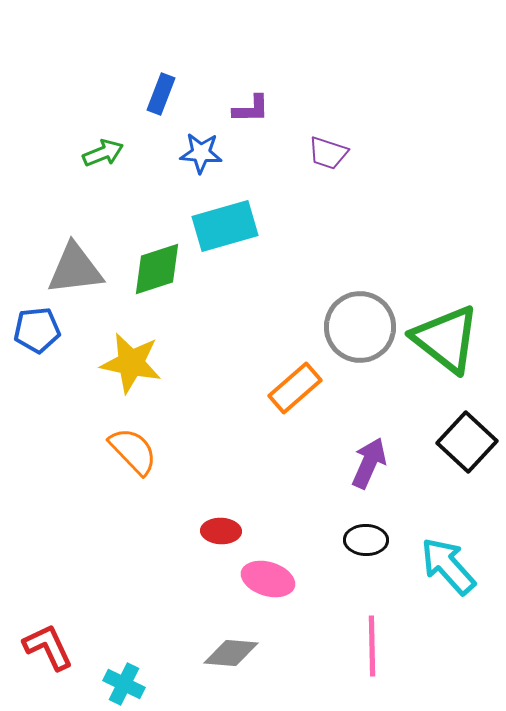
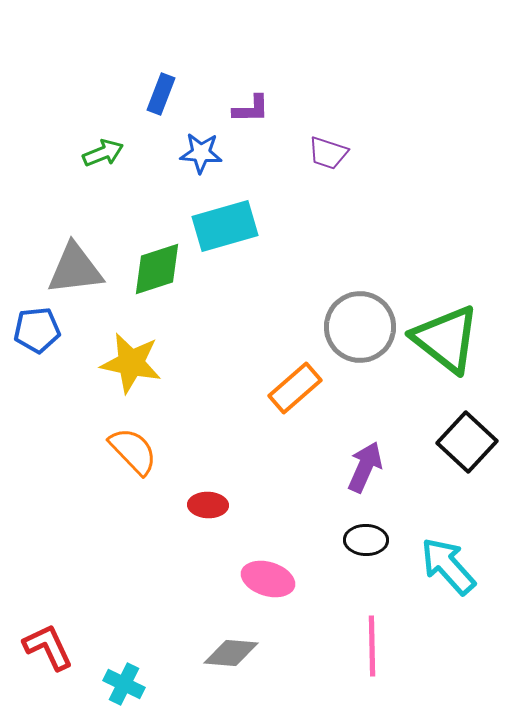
purple arrow: moved 4 px left, 4 px down
red ellipse: moved 13 px left, 26 px up
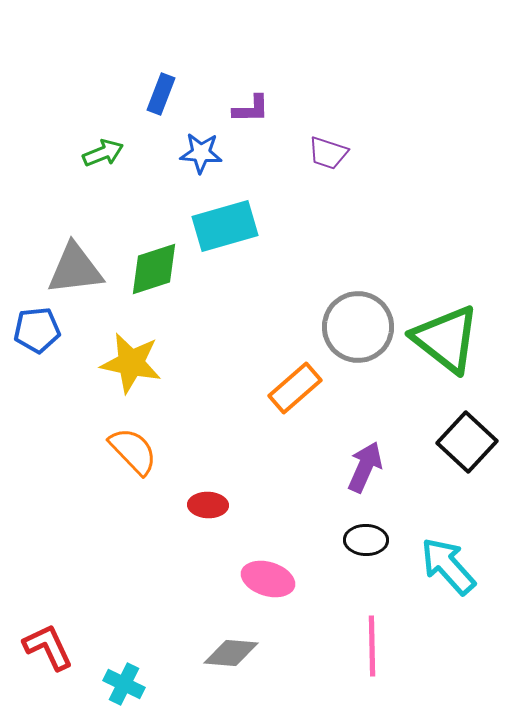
green diamond: moved 3 px left
gray circle: moved 2 px left
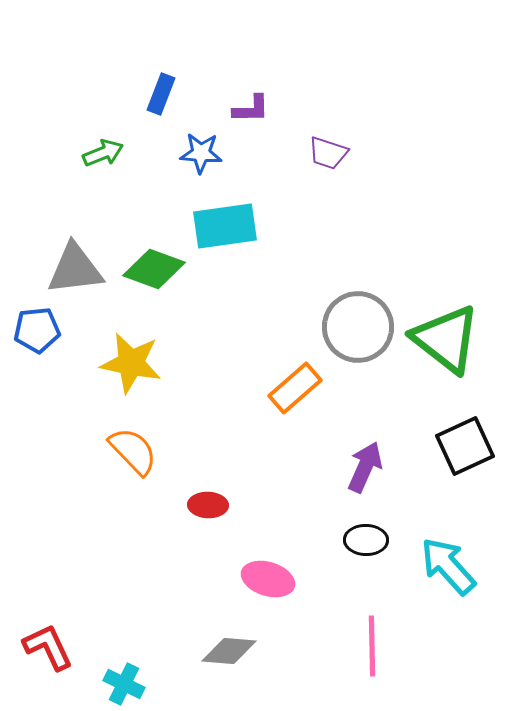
cyan rectangle: rotated 8 degrees clockwise
green diamond: rotated 38 degrees clockwise
black square: moved 2 px left, 4 px down; rotated 22 degrees clockwise
gray diamond: moved 2 px left, 2 px up
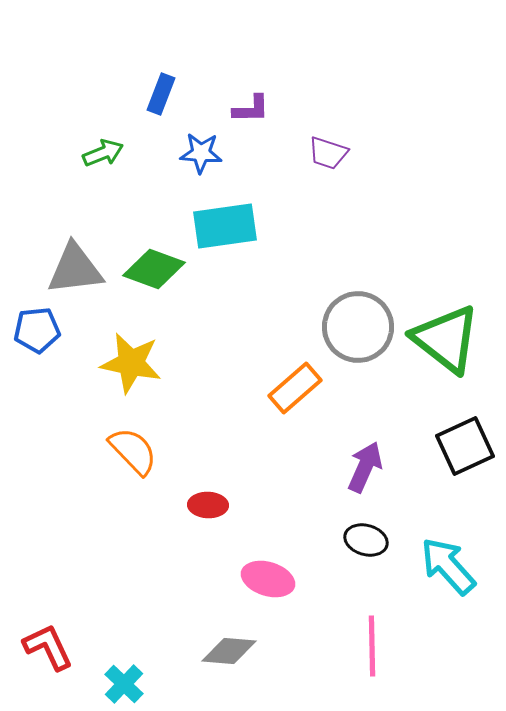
black ellipse: rotated 15 degrees clockwise
cyan cross: rotated 18 degrees clockwise
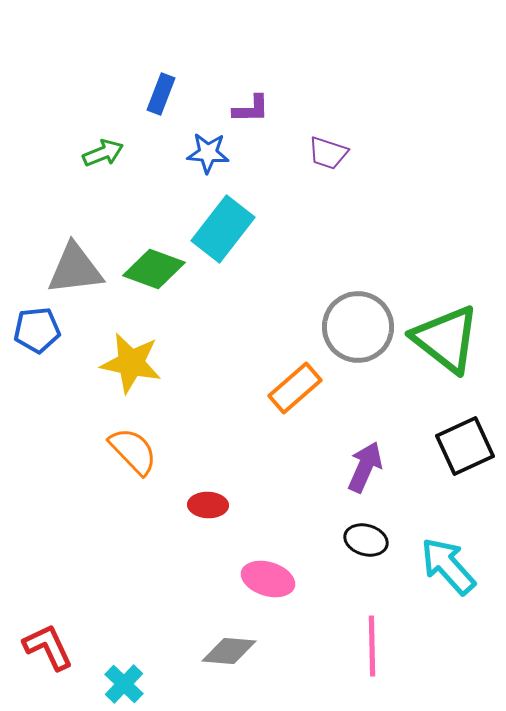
blue star: moved 7 px right
cyan rectangle: moved 2 px left, 3 px down; rotated 44 degrees counterclockwise
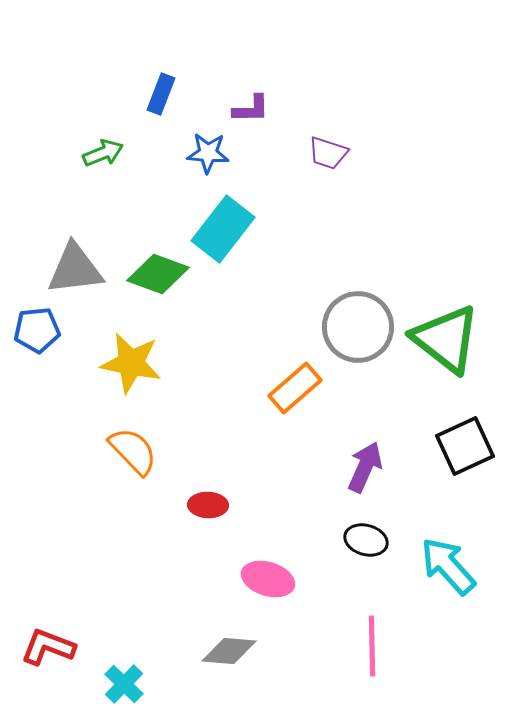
green diamond: moved 4 px right, 5 px down
red L-shape: rotated 44 degrees counterclockwise
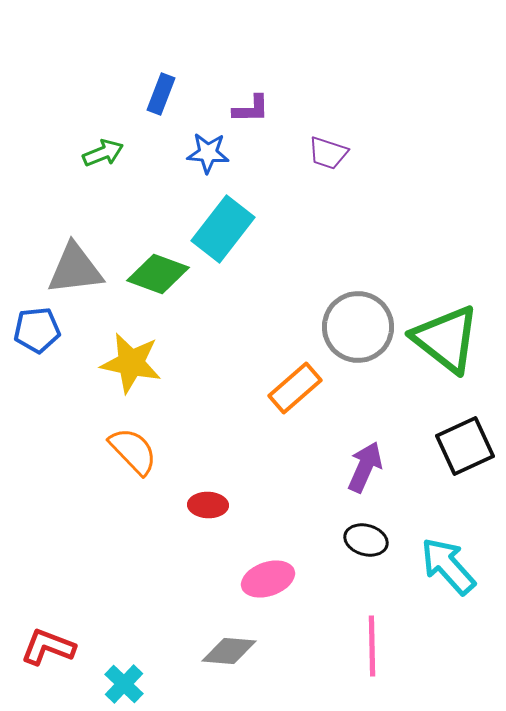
pink ellipse: rotated 36 degrees counterclockwise
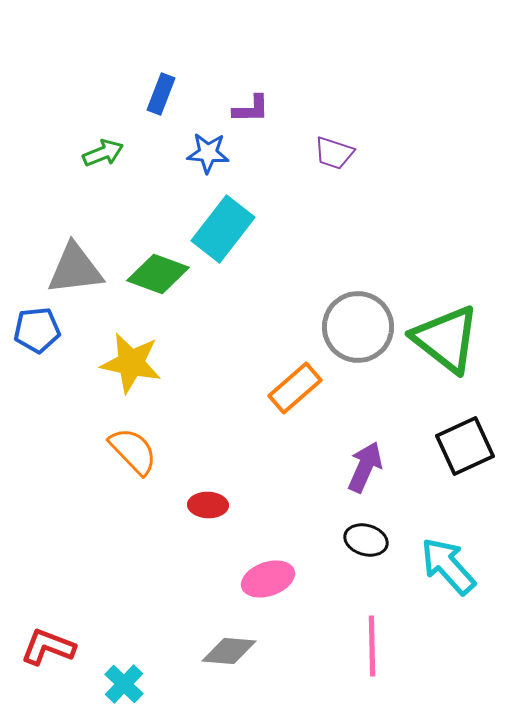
purple trapezoid: moved 6 px right
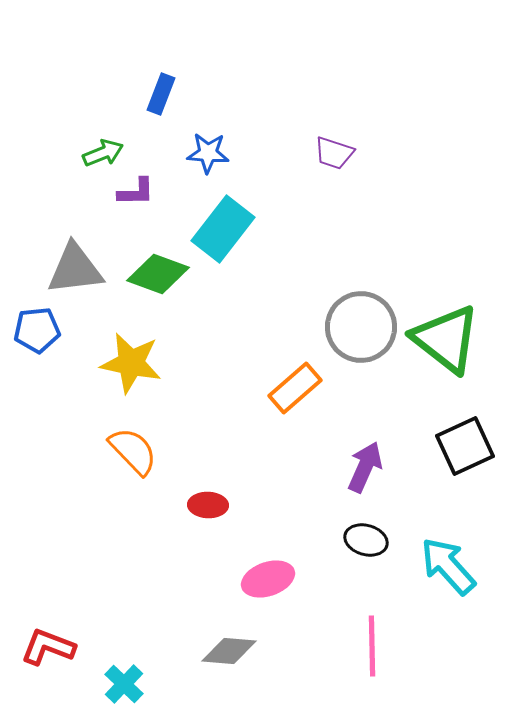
purple L-shape: moved 115 px left, 83 px down
gray circle: moved 3 px right
